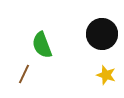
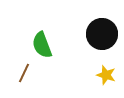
brown line: moved 1 px up
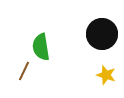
green semicircle: moved 1 px left, 2 px down; rotated 12 degrees clockwise
brown line: moved 2 px up
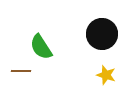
green semicircle: rotated 24 degrees counterclockwise
brown line: moved 3 px left; rotated 66 degrees clockwise
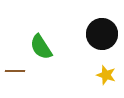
brown line: moved 6 px left
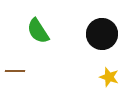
green semicircle: moved 3 px left, 16 px up
yellow star: moved 3 px right, 2 px down
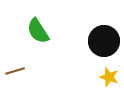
black circle: moved 2 px right, 7 px down
brown line: rotated 18 degrees counterclockwise
